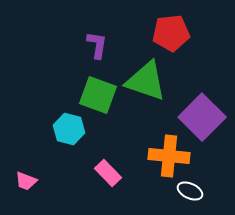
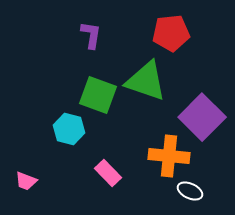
purple L-shape: moved 6 px left, 10 px up
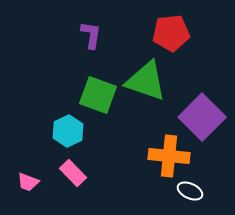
cyan hexagon: moved 1 px left, 2 px down; rotated 20 degrees clockwise
pink rectangle: moved 35 px left
pink trapezoid: moved 2 px right, 1 px down
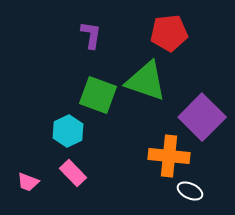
red pentagon: moved 2 px left
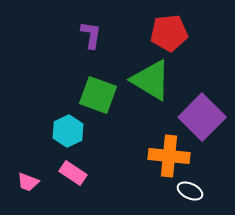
green triangle: moved 5 px right, 1 px up; rotated 12 degrees clockwise
pink rectangle: rotated 12 degrees counterclockwise
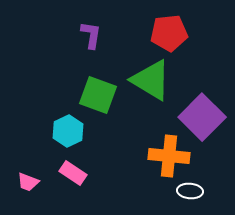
white ellipse: rotated 20 degrees counterclockwise
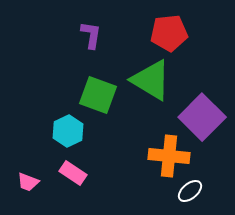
white ellipse: rotated 45 degrees counterclockwise
